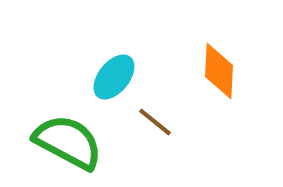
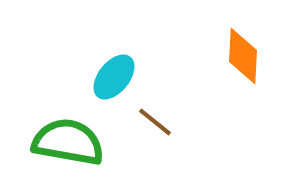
orange diamond: moved 24 px right, 15 px up
green semicircle: rotated 18 degrees counterclockwise
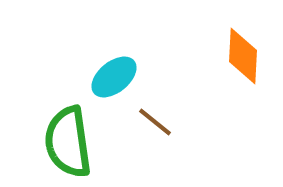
cyan ellipse: rotated 12 degrees clockwise
green semicircle: rotated 108 degrees counterclockwise
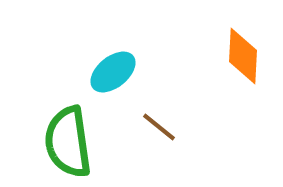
cyan ellipse: moved 1 px left, 5 px up
brown line: moved 4 px right, 5 px down
